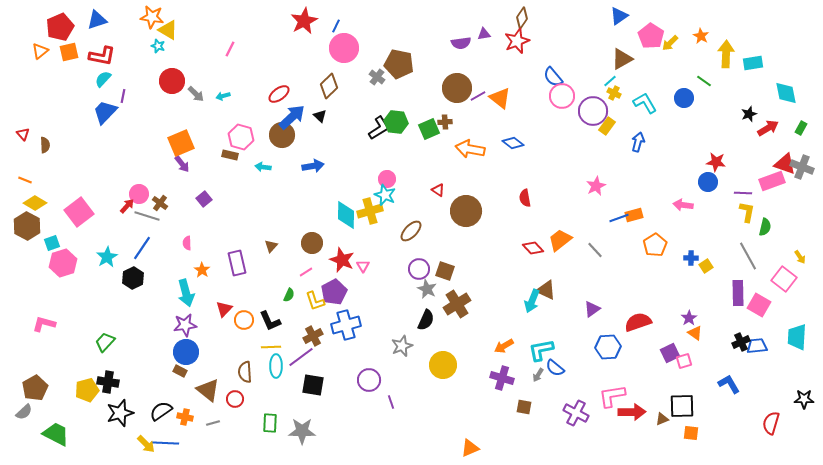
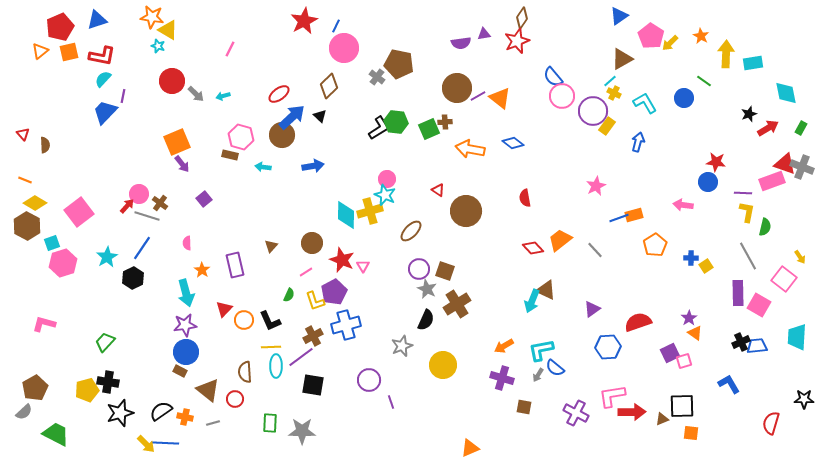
orange square at (181, 143): moved 4 px left, 1 px up
purple rectangle at (237, 263): moved 2 px left, 2 px down
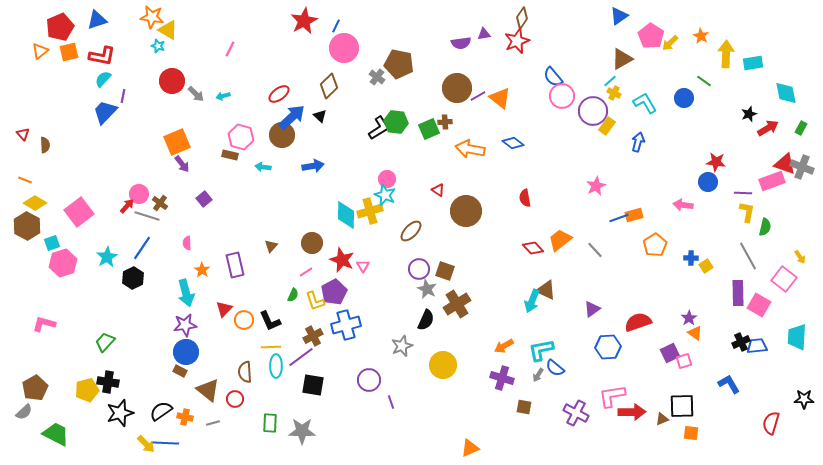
green semicircle at (289, 295): moved 4 px right
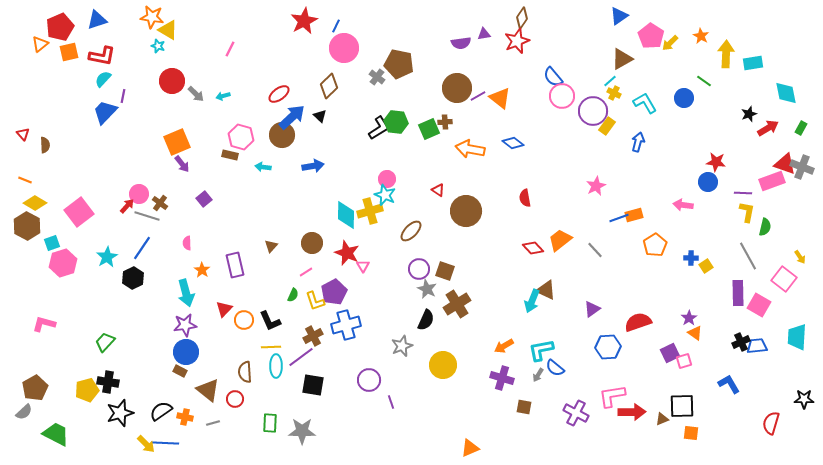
orange triangle at (40, 51): moved 7 px up
red star at (342, 260): moved 5 px right, 7 px up
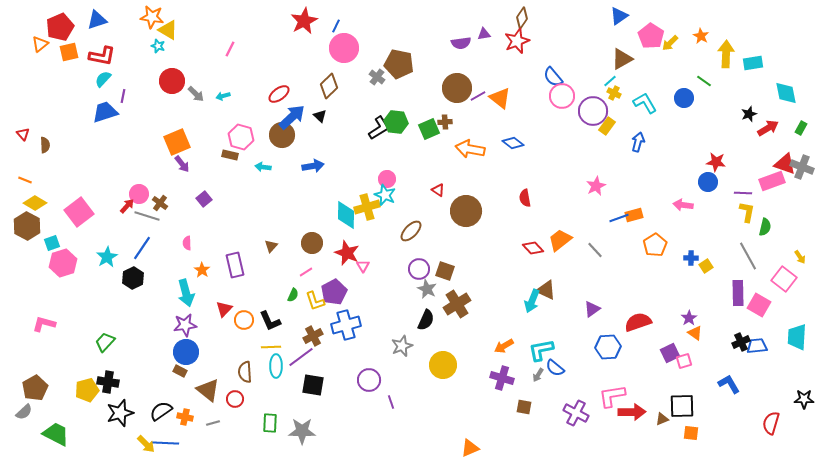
blue trapezoid at (105, 112): rotated 28 degrees clockwise
yellow cross at (370, 211): moved 3 px left, 4 px up
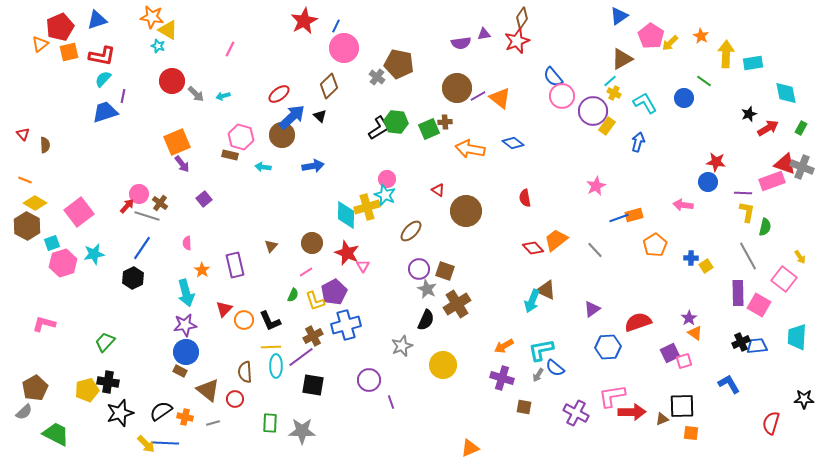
orange trapezoid at (560, 240): moved 4 px left
cyan star at (107, 257): moved 13 px left, 3 px up; rotated 20 degrees clockwise
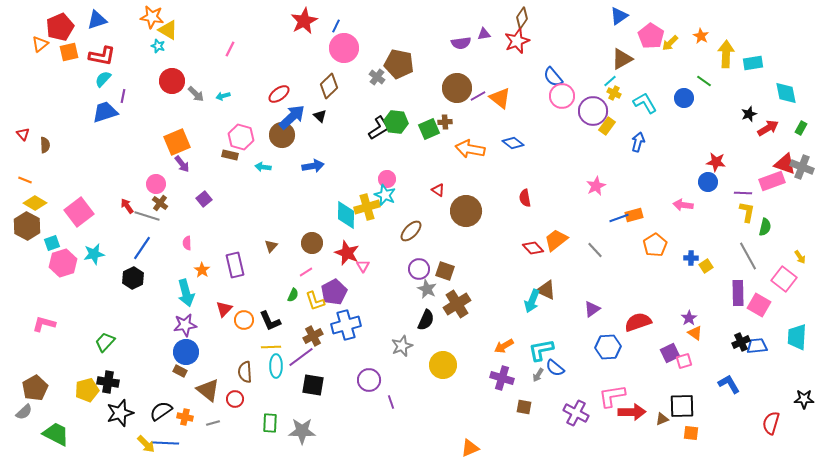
pink circle at (139, 194): moved 17 px right, 10 px up
red arrow at (127, 206): rotated 77 degrees counterclockwise
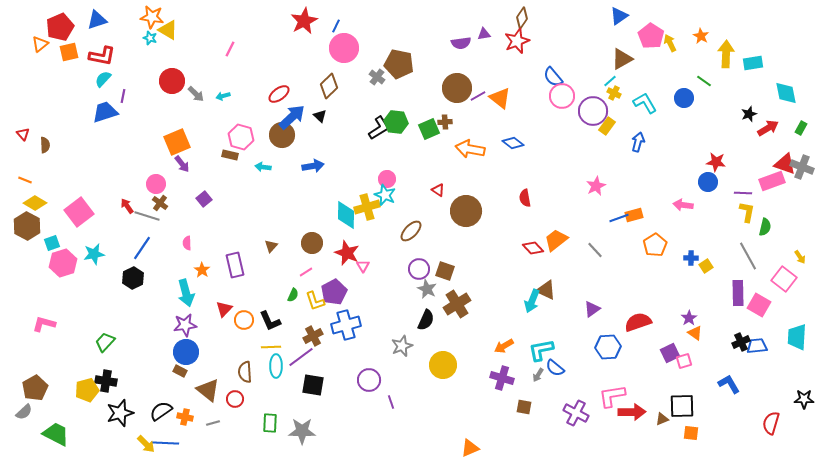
yellow arrow at (670, 43): rotated 108 degrees clockwise
cyan star at (158, 46): moved 8 px left, 8 px up
black cross at (108, 382): moved 2 px left, 1 px up
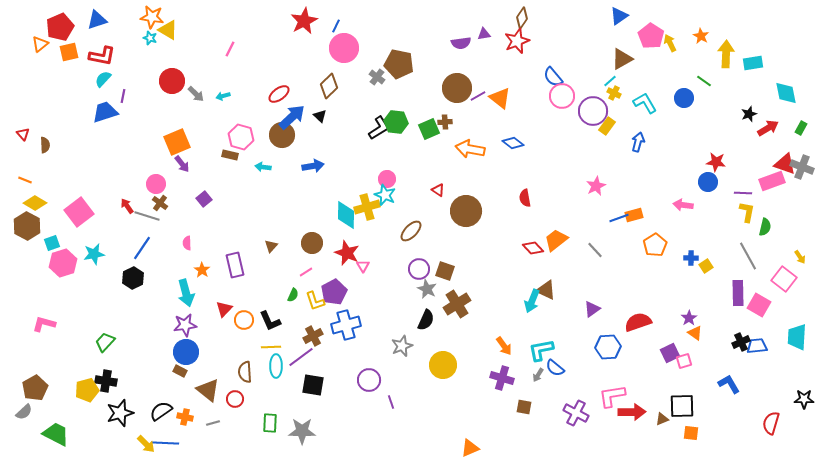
orange arrow at (504, 346): rotated 96 degrees counterclockwise
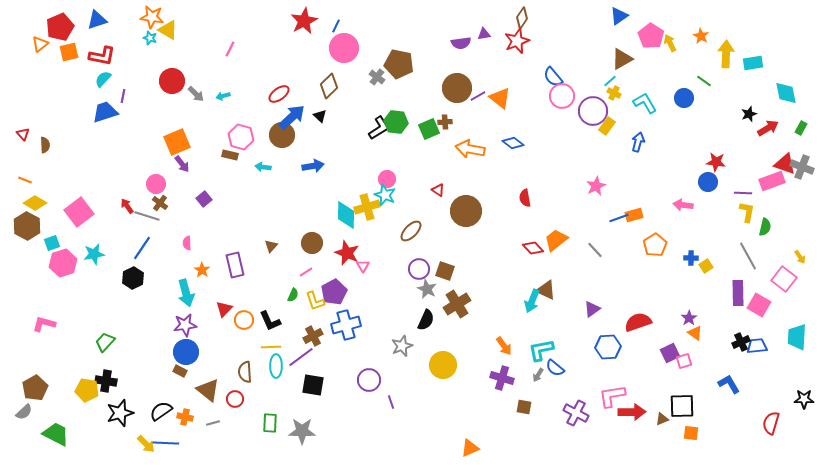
yellow pentagon at (87, 390): rotated 25 degrees clockwise
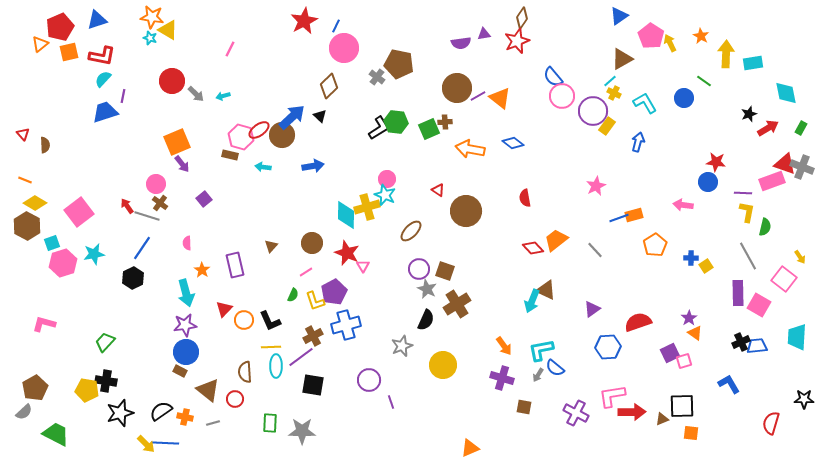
red ellipse at (279, 94): moved 20 px left, 36 px down
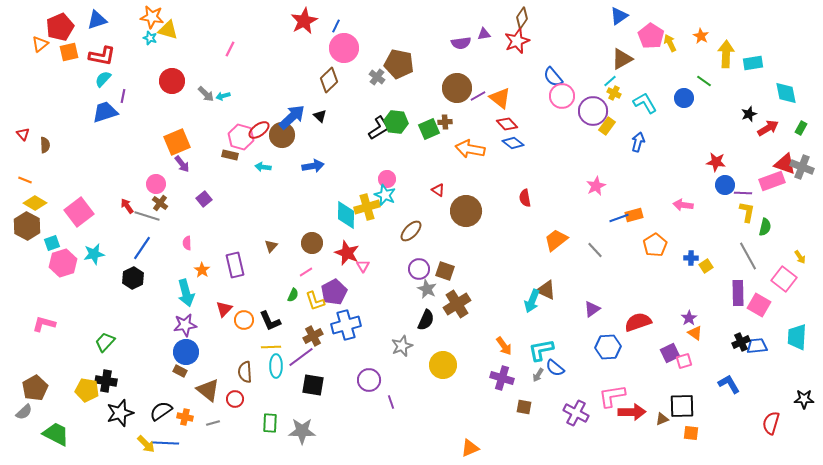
yellow triangle at (168, 30): rotated 15 degrees counterclockwise
brown diamond at (329, 86): moved 6 px up
gray arrow at (196, 94): moved 10 px right
blue circle at (708, 182): moved 17 px right, 3 px down
red diamond at (533, 248): moved 26 px left, 124 px up
